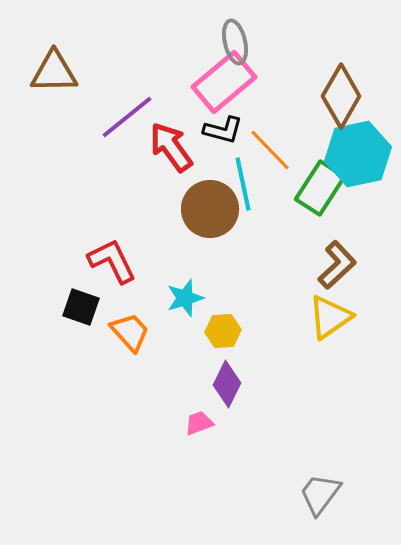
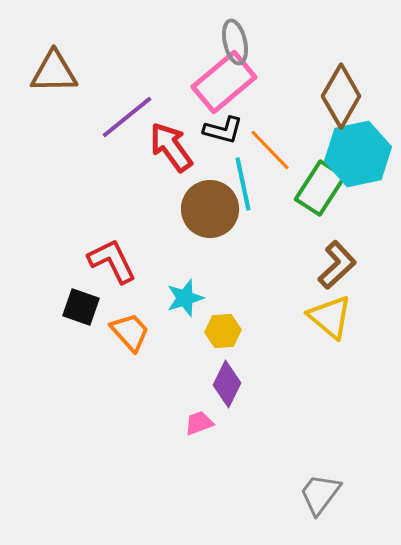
yellow triangle: rotated 45 degrees counterclockwise
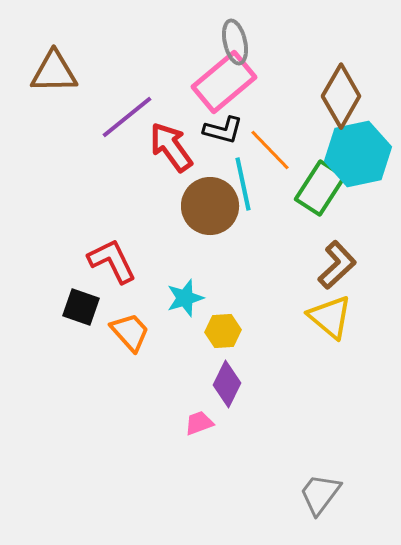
brown circle: moved 3 px up
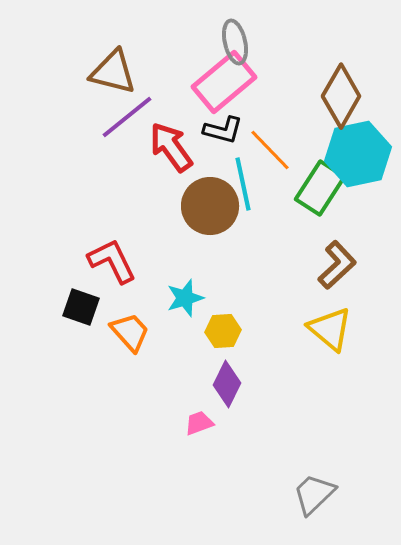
brown triangle: moved 59 px right; rotated 15 degrees clockwise
yellow triangle: moved 12 px down
gray trapezoid: moved 6 px left; rotated 9 degrees clockwise
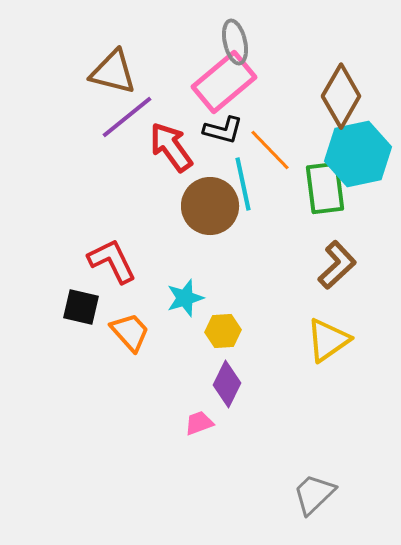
green rectangle: moved 5 px right; rotated 40 degrees counterclockwise
black square: rotated 6 degrees counterclockwise
yellow triangle: moved 2 px left, 11 px down; rotated 45 degrees clockwise
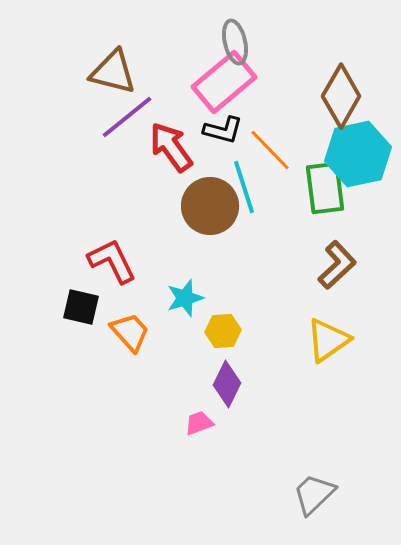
cyan line: moved 1 px right, 3 px down; rotated 6 degrees counterclockwise
